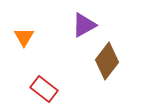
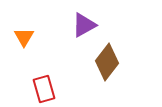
brown diamond: moved 1 px down
red rectangle: rotated 36 degrees clockwise
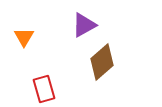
brown diamond: moved 5 px left; rotated 12 degrees clockwise
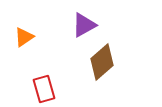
orange triangle: rotated 25 degrees clockwise
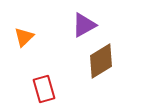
orange triangle: rotated 10 degrees counterclockwise
brown diamond: moved 1 px left, 1 px up; rotated 9 degrees clockwise
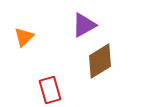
brown diamond: moved 1 px left
red rectangle: moved 6 px right, 1 px down
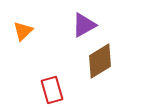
orange triangle: moved 1 px left, 6 px up
red rectangle: moved 2 px right
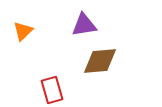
purple triangle: rotated 20 degrees clockwise
brown diamond: rotated 27 degrees clockwise
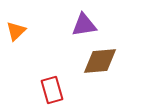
orange triangle: moved 7 px left
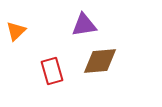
red rectangle: moved 19 px up
